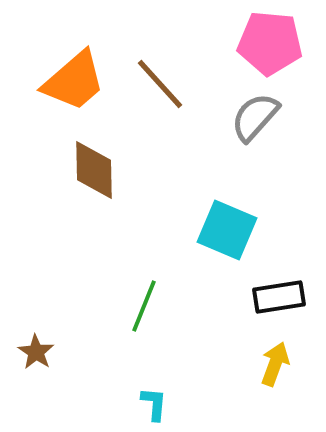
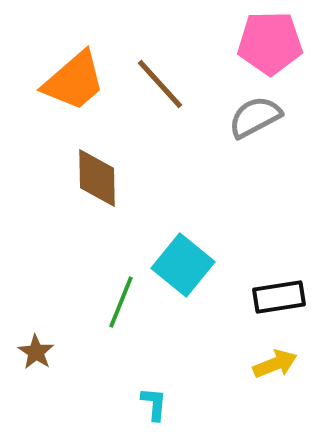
pink pentagon: rotated 6 degrees counterclockwise
gray semicircle: rotated 20 degrees clockwise
brown diamond: moved 3 px right, 8 px down
cyan square: moved 44 px left, 35 px down; rotated 16 degrees clockwise
green line: moved 23 px left, 4 px up
yellow arrow: rotated 48 degrees clockwise
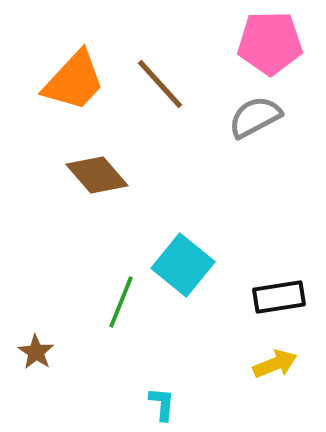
orange trapezoid: rotated 6 degrees counterclockwise
brown diamond: moved 3 px up; rotated 40 degrees counterclockwise
cyan L-shape: moved 8 px right
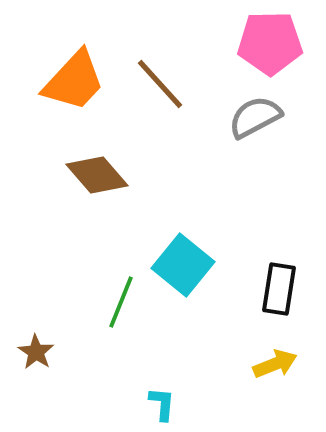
black rectangle: moved 8 px up; rotated 72 degrees counterclockwise
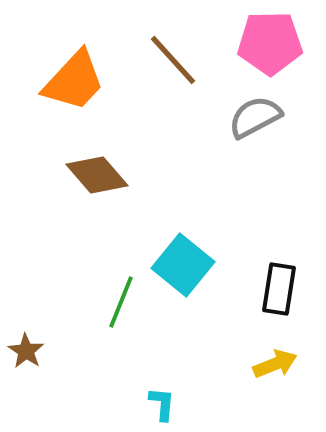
brown line: moved 13 px right, 24 px up
brown star: moved 10 px left, 1 px up
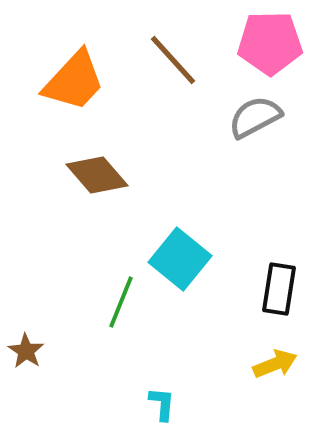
cyan square: moved 3 px left, 6 px up
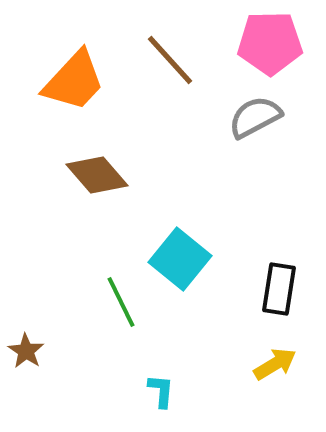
brown line: moved 3 px left
green line: rotated 48 degrees counterclockwise
yellow arrow: rotated 9 degrees counterclockwise
cyan L-shape: moved 1 px left, 13 px up
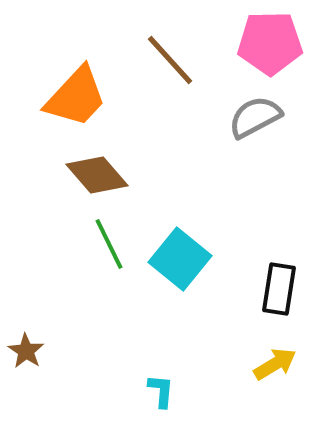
orange trapezoid: moved 2 px right, 16 px down
green line: moved 12 px left, 58 px up
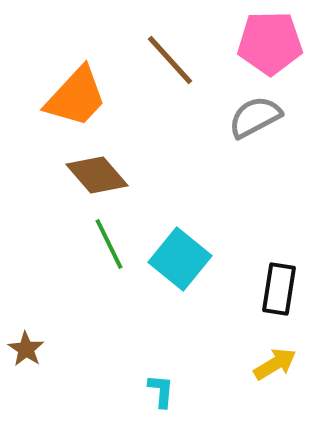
brown star: moved 2 px up
